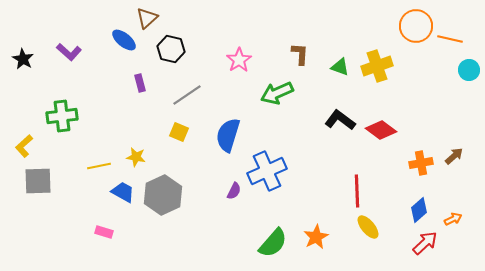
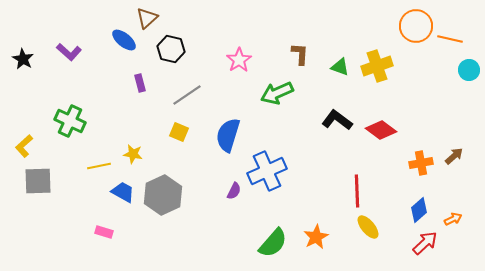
green cross: moved 8 px right, 5 px down; rotated 32 degrees clockwise
black L-shape: moved 3 px left
yellow star: moved 3 px left, 3 px up
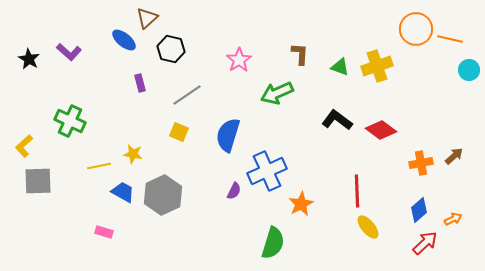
orange circle: moved 3 px down
black star: moved 6 px right
orange star: moved 15 px left, 33 px up
green semicircle: rotated 24 degrees counterclockwise
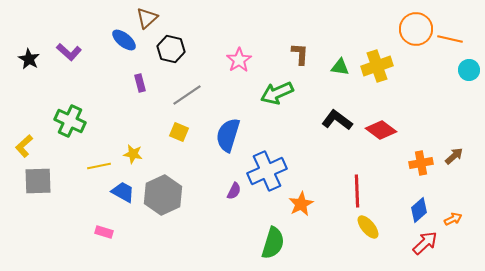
green triangle: rotated 12 degrees counterclockwise
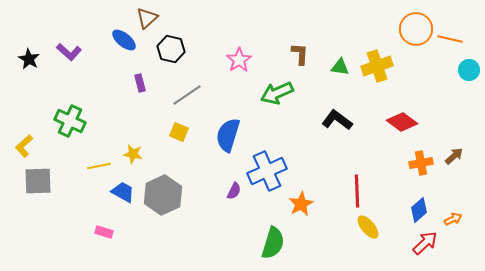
red diamond: moved 21 px right, 8 px up
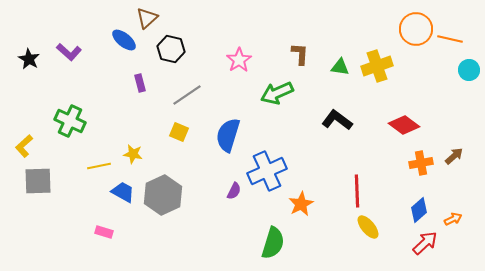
red diamond: moved 2 px right, 3 px down
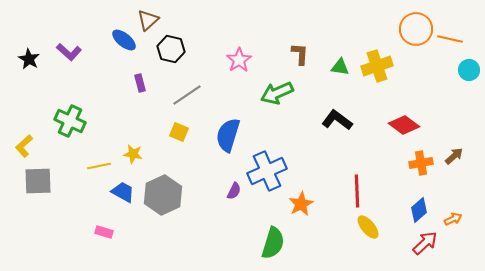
brown triangle: moved 1 px right, 2 px down
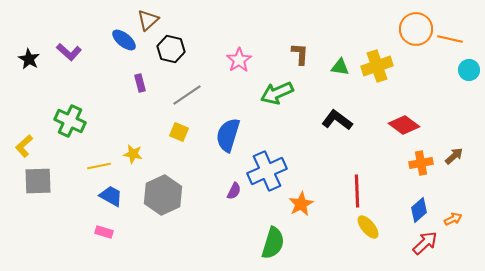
blue trapezoid: moved 12 px left, 4 px down
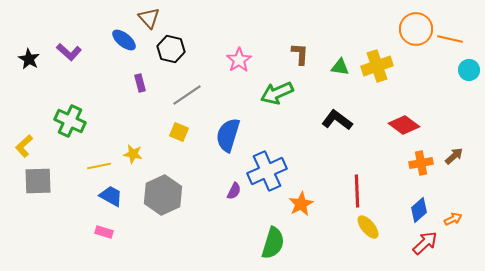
brown triangle: moved 1 px right, 2 px up; rotated 30 degrees counterclockwise
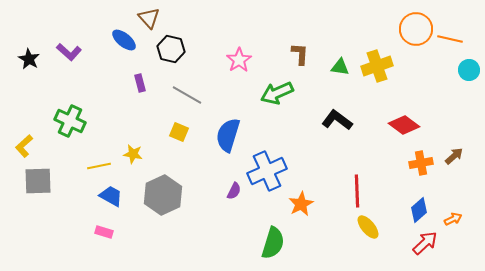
gray line: rotated 64 degrees clockwise
